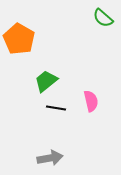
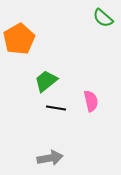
orange pentagon: rotated 12 degrees clockwise
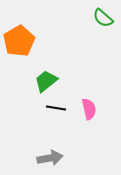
orange pentagon: moved 2 px down
pink semicircle: moved 2 px left, 8 px down
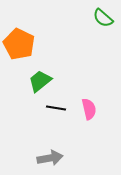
orange pentagon: moved 3 px down; rotated 16 degrees counterclockwise
green trapezoid: moved 6 px left
